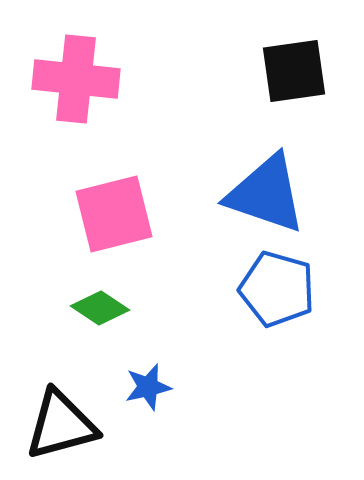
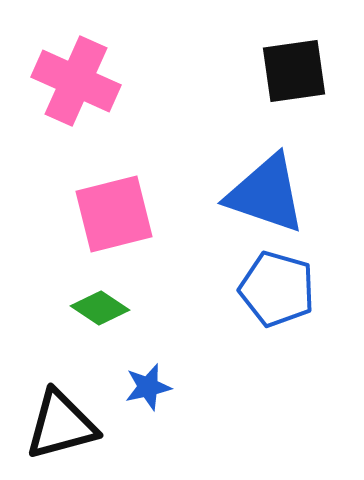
pink cross: moved 2 px down; rotated 18 degrees clockwise
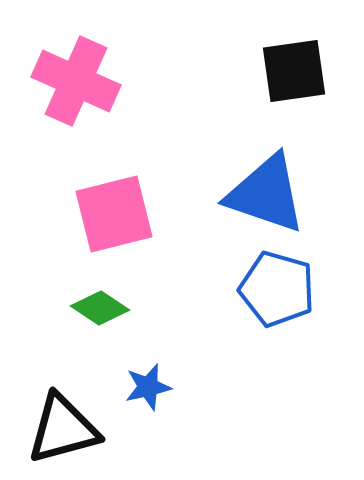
black triangle: moved 2 px right, 4 px down
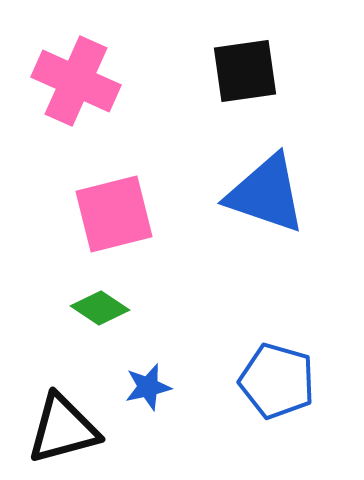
black square: moved 49 px left
blue pentagon: moved 92 px down
